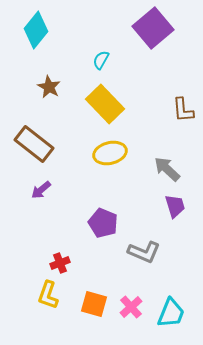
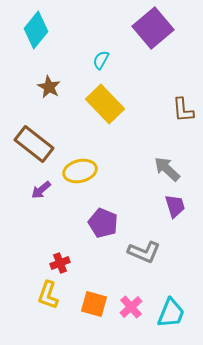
yellow ellipse: moved 30 px left, 18 px down
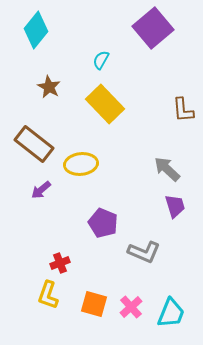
yellow ellipse: moved 1 px right, 7 px up; rotated 8 degrees clockwise
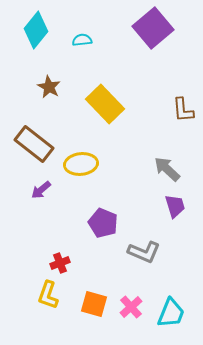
cyan semicircle: moved 19 px left, 20 px up; rotated 54 degrees clockwise
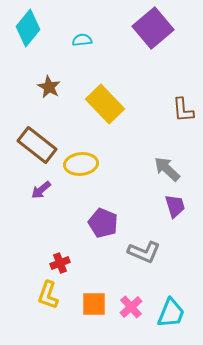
cyan diamond: moved 8 px left, 2 px up
brown rectangle: moved 3 px right, 1 px down
orange square: rotated 16 degrees counterclockwise
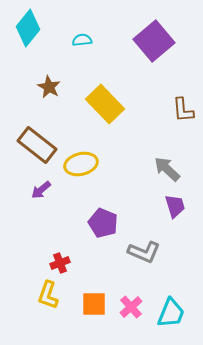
purple square: moved 1 px right, 13 px down
yellow ellipse: rotated 8 degrees counterclockwise
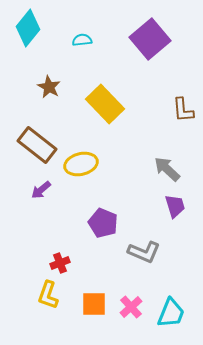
purple square: moved 4 px left, 2 px up
